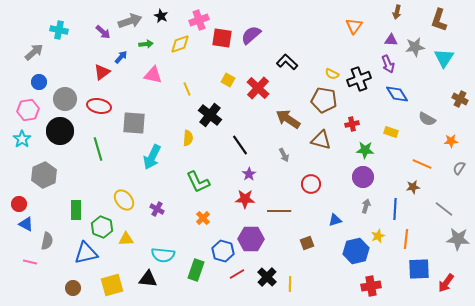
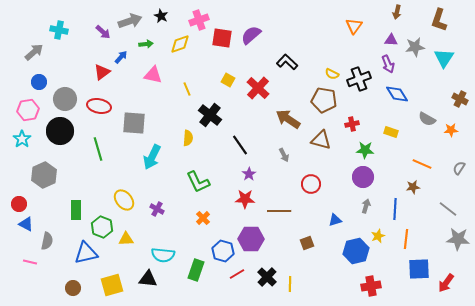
orange star at (451, 141): moved 11 px up
gray line at (444, 209): moved 4 px right
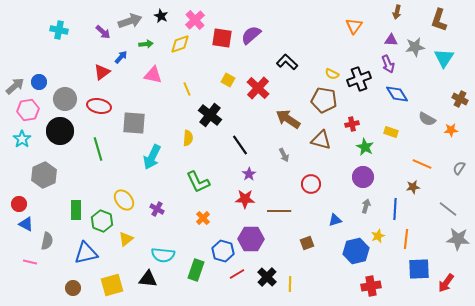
pink cross at (199, 20): moved 4 px left; rotated 24 degrees counterclockwise
gray arrow at (34, 52): moved 19 px left, 34 px down
green star at (365, 150): moved 3 px up; rotated 24 degrees clockwise
green hexagon at (102, 227): moved 6 px up
yellow triangle at (126, 239): rotated 35 degrees counterclockwise
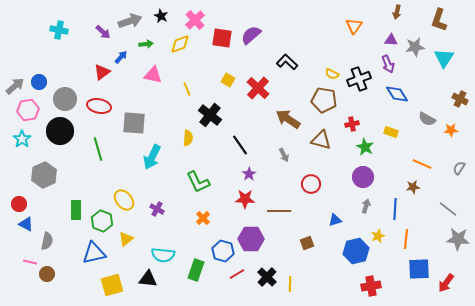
blue triangle at (86, 253): moved 8 px right
brown circle at (73, 288): moved 26 px left, 14 px up
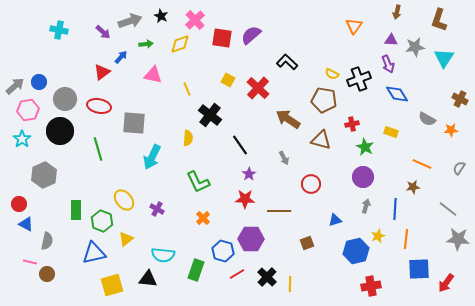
gray arrow at (284, 155): moved 3 px down
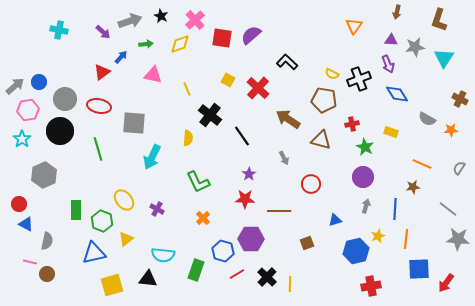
black line at (240, 145): moved 2 px right, 9 px up
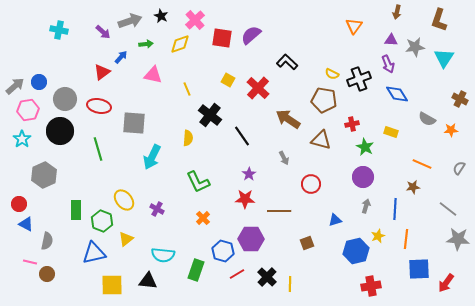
black triangle at (148, 279): moved 2 px down
yellow square at (112, 285): rotated 15 degrees clockwise
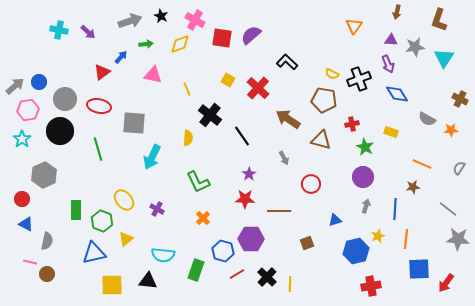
pink cross at (195, 20): rotated 18 degrees counterclockwise
purple arrow at (103, 32): moved 15 px left
red circle at (19, 204): moved 3 px right, 5 px up
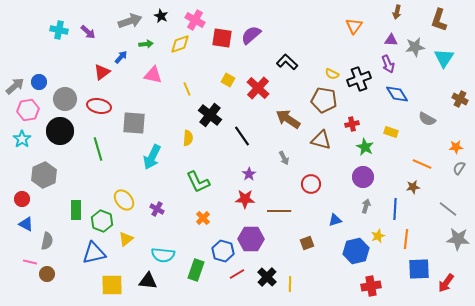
orange star at (451, 130): moved 5 px right, 17 px down
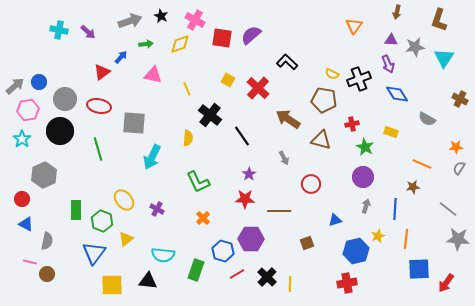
blue triangle at (94, 253): rotated 40 degrees counterclockwise
red cross at (371, 286): moved 24 px left, 3 px up
